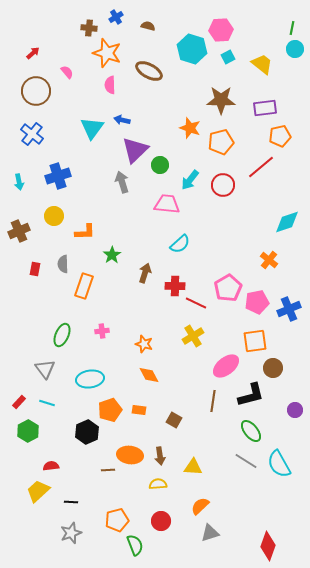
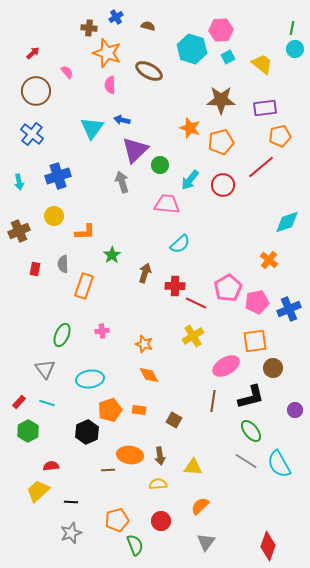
pink ellipse at (226, 366): rotated 8 degrees clockwise
black L-shape at (251, 395): moved 2 px down
gray triangle at (210, 533): moved 4 px left, 9 px down; rotated 36 degrees counterclockwise
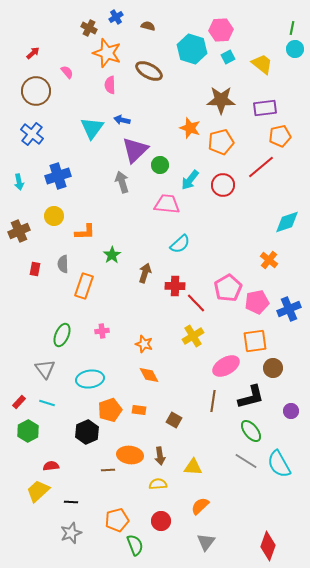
brown cross at (89, 28): rotated 21 degrees clockwise
red line at (196, 303): rotated 20 degrees clockwise
purple circle at (295, 410): moved 4 px left, 1 px down
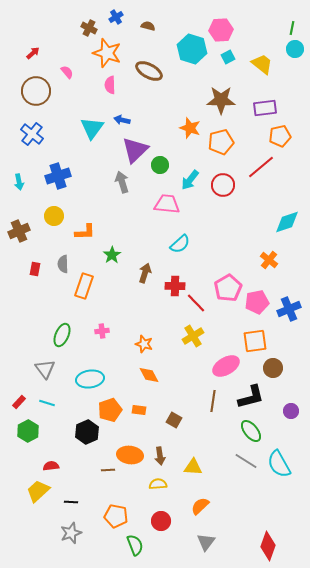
orange pentagon at (117, 520): moved 1 px left, 4 px up; rotated 25 degrees clockwise
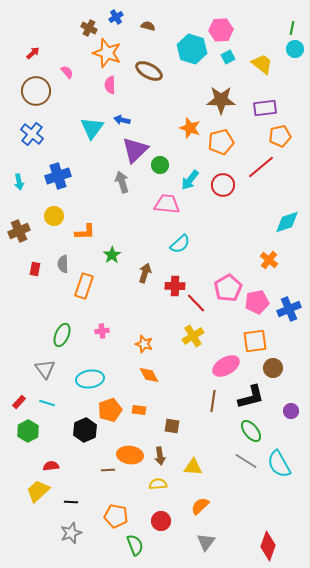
brown square at (174, 420): moved 2 px left, 6 px down; rotated 21 degrees counterclockwise
black hexagon at (87, 432): moved 2 px left, 2 px up
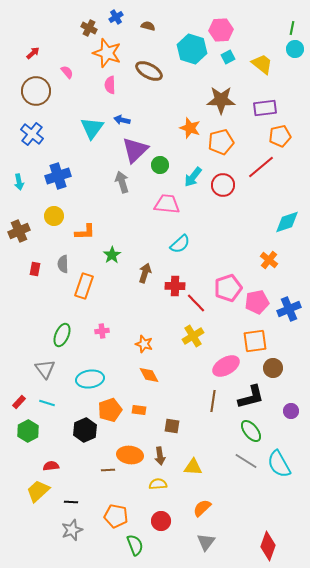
cyan arrow at (190, 180): moved 3 px right, 3 px up
pink pentagon at (228, 288): rotated 12 degrees clockwise
orange semicircle at (200, 506): moved 2 px right, 2 px down
gray star at (71, 533): moved 1 px right, 3 px up
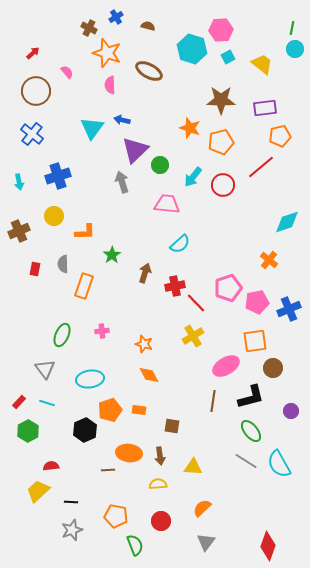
red cross at (175, 286): rotated 12 degrees counterclockwise
orange ellipse at (130, 455): moved 1 px left, 2 px up
